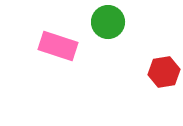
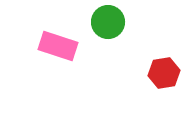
red hexagon: moved 1 px down
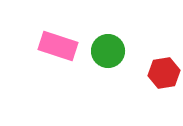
green circle: moved 29 px down
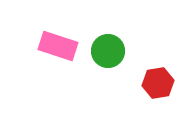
red hexagon: moved 6 px left, 10 px down
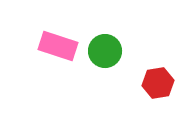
green circle: moved 3 px left
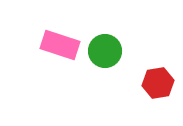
pink rectangle: moved 2 px right, 1 px up
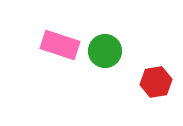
red hexagon: moved 2 px left, 1 px up
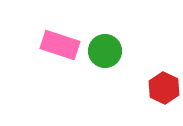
red hexagon: moved 8 px right, 6 px down; rotated 24 degrees counterclockwise
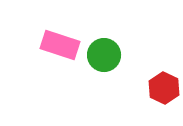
green circle: moved 1 px left, 4 px down
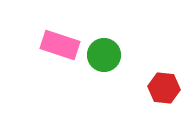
red hexagon: rotated 20 degrees counterclockwise
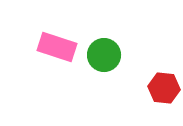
pink rectangle: moved 3 px left, 2 px down
